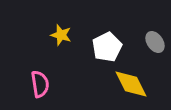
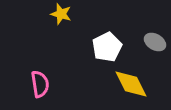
yellow star: moved 21 px up
gray ellipse: rotated 25 degrees counterclockwise
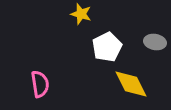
yellow star: moved 20 px right
gray ellipse: rotated 20 degrees counterclockwise
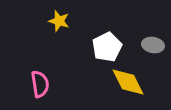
yellow star: moved 22 px left, 7 px down
gray ellipse: moved 2 px left, 3 px down
yellow diamond: moved 3 px left, 2 px up
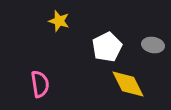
yellow diamond: moved 2 px down
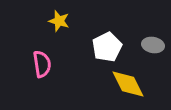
pink semicircle: moved 2 px right, 20 px up
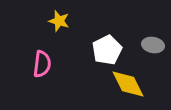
white pentagon: moved 3 px down
pink semicircle: rotated 16 degrees clockwise
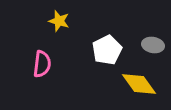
yellow diamond: moved 11 px right; rotated 9 degrees counterclockwise
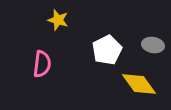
yellow star: moved 1 px left, 1 px up
